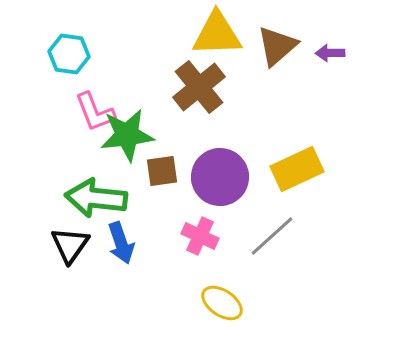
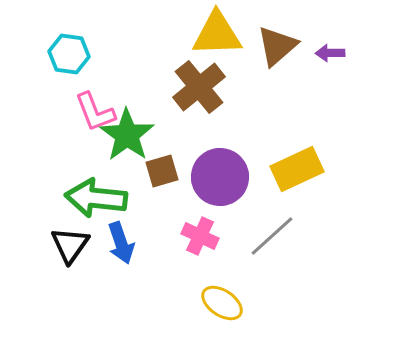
green star: rotated 30 degrees counterclockwise
brown square: rotated 8 degrees counterclockwise
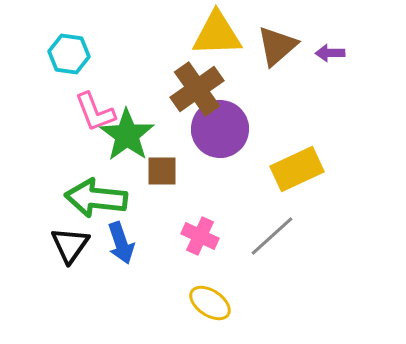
brown cross: moved 2 px left, 2 px down; rotated 4 degrees clockwise
brown square: rotated 16 degrees clockwise
purple circle: moved 48 px up
yellow ellipse: moved 12 px left
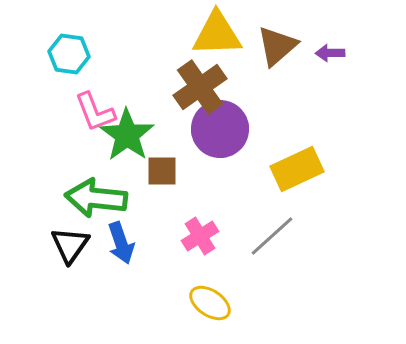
brown cross: moved 3 px right, 2 px up
pink cross: rotated 33 degrees clockwise
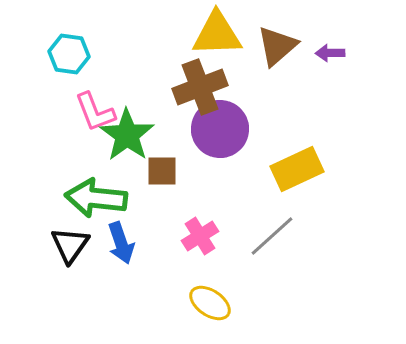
brown cross: rotated 14 degrees clockwise
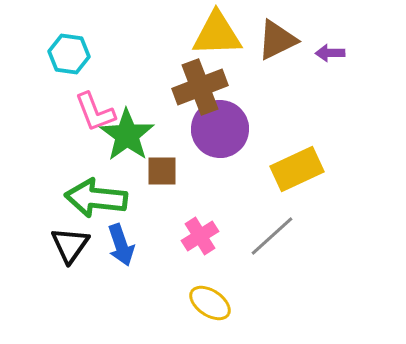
brown triangle: moved 6 px up; rotated 15 degrees clockwise
blue arrow: moved 2 px down
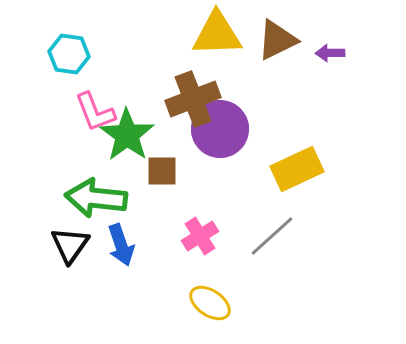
brown cross: moved 7 px left, 12 px down
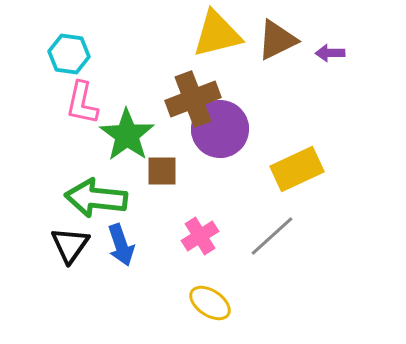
yellow triangle: rotated 12 degrees counterclockwise
pink L-shape: moved 13 px left, 9 px up; rotated 33 degrees clockwise
